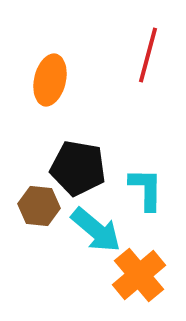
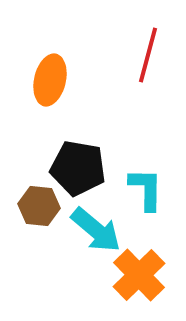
orange cross: rotated 4 degrees counterclockwise
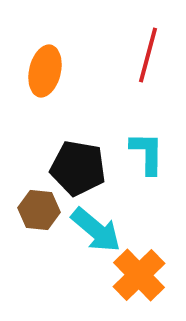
orange ellipse: moved 5 px left, 9 px up
cyan L-shape: moved 1 px right, 36 px up
brown hexagon: moved 4 px down
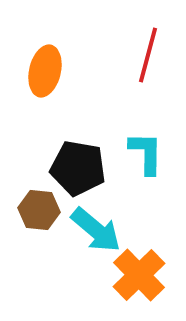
cyan L-shape: moved 1 px left
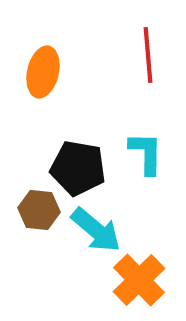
red line: rotated 20 degrees counterclockwise
orange ellipse: moved 2 px left, 1 px down
orange cross: moved 5 px down
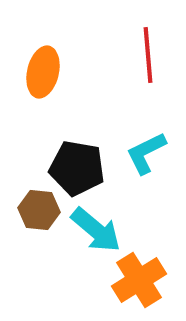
cyan L-shape: rotated 117 degrees counterclockwise
black pentagon: moved 1 px left
orange cross: rotated 12 degrees clockwise
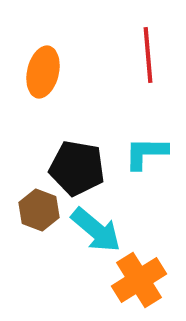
cyan L-shape: rotated 27 degrees clockwise
brown hexagon: rotated 15 degrees clockwise
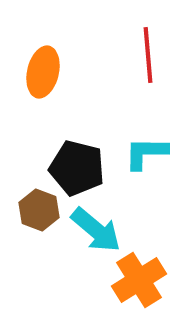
black pentagon: rotated 4 degrees clockwise
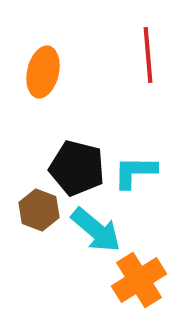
cyan L-shape: moved 11 px left, 19 px down
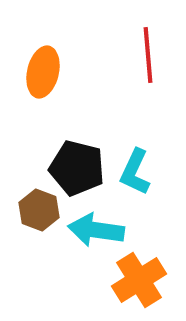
cyan L-shape: rotated 66 degrees counterclockwise
cyan arrow: rotated 148 degrees clockwise
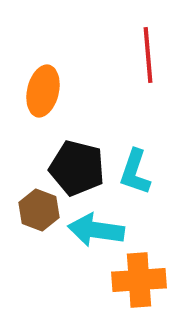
orange ellipse: moved 19 px down
cyan L-shape: rotated 6 degrees counterclockwise
orange cross: rotated 28 degrees clockwise
